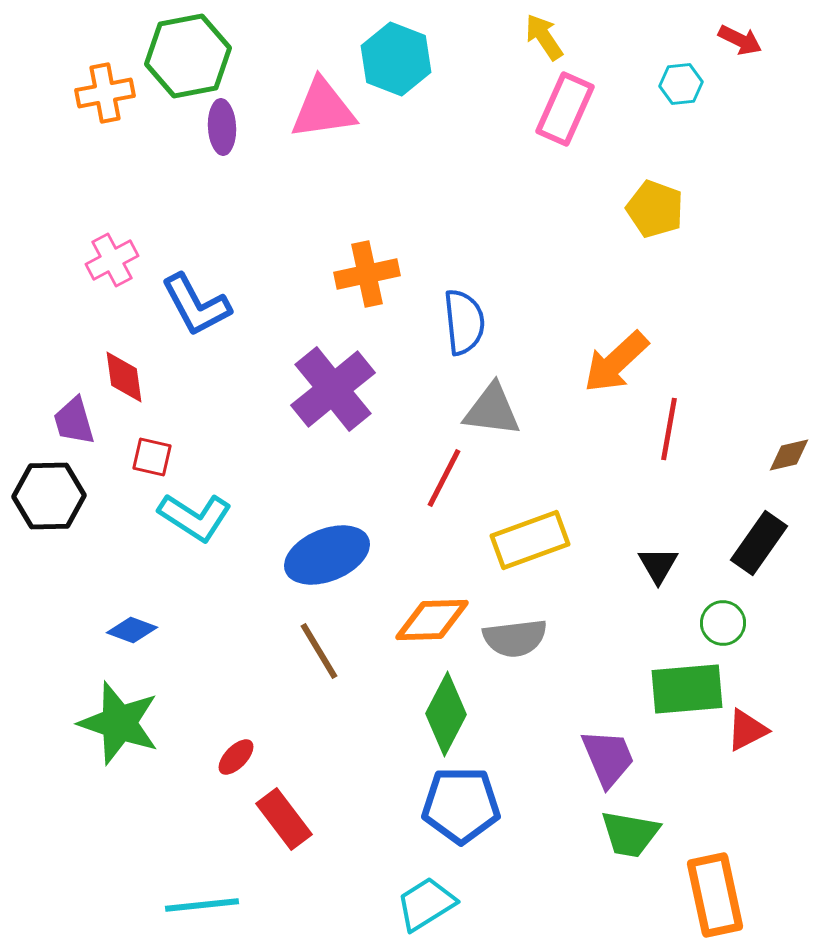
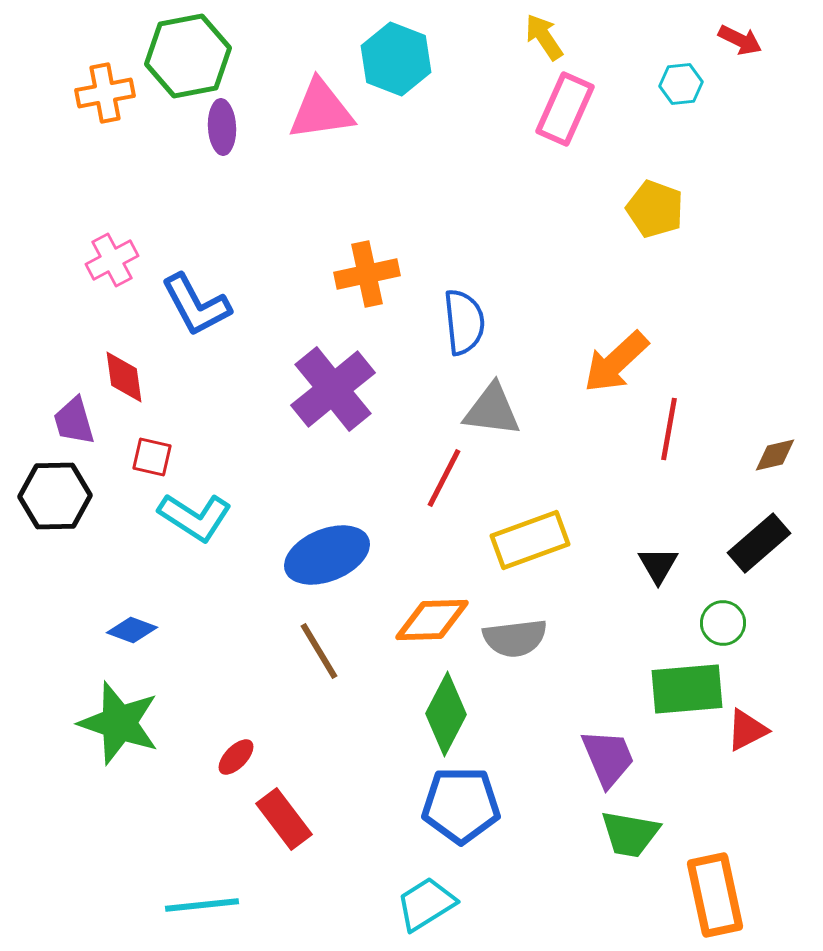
pink triangle at (323, 109): moved 2 px left, 1 px down
brown diamond at (789, 455): moved 14 px left
black hexagon at (49, 496): moved 6 px right
black rectangle at (759, 543): rotated 14 degrees clockwise
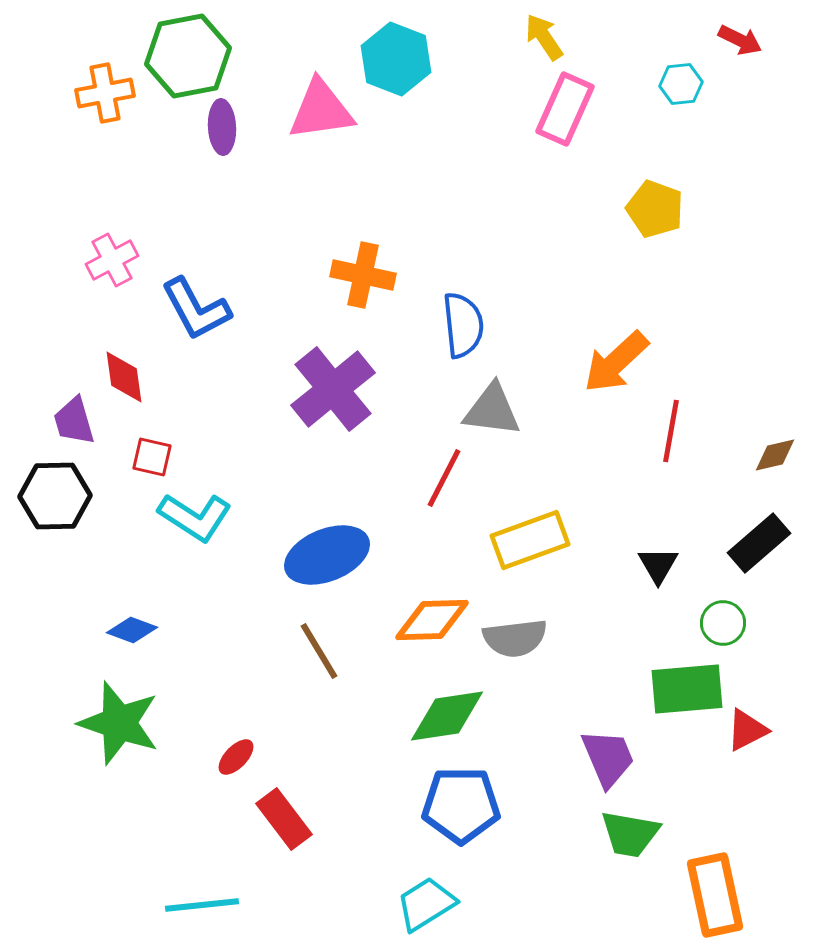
orange cross at (367, 274): moved 4 px left, 1 px down; rotated 24 degrees clockwise
blue L-shape at (196, 305): moved 4 px down
blue semicircle at (464, 322): moved 1 px left, 3 px down
red line at (669, 429): moved 2 px right, 2 px down
green diamond at (446, 714): moved 1 px right, 2 px down; rotated 54 degrees clockwise
